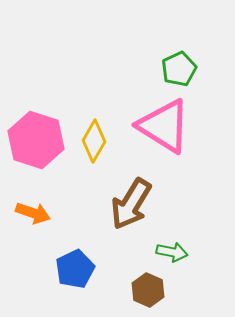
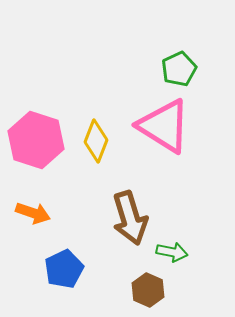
yellow diamond: moved 2 px right; rotated 9 degrees counterclockwise
brown arrow: moved 1 px left, 14 px down; rotated 48 degrees counterclockwise
blue pentagon: moved 11 px left
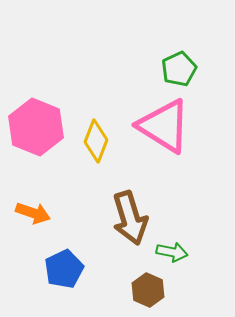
pink hexagon: moved 13 px up; rotated 4 degrees clockwise
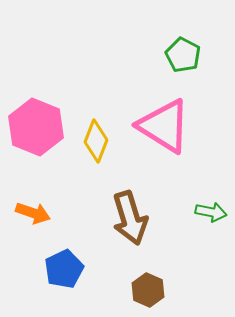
green pentagon: moved 4 px right, 14 px up; rotated 20 degrees counterclockwise
green arrow: moved 39 px right, 40 px up
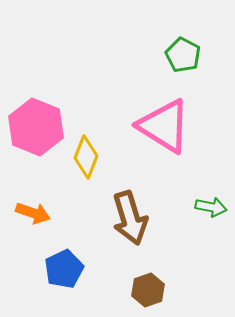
yellow diamond: moved 10 px left, 16 px down
green arrow: moved 5 px up
brown hexagon: rotated 16 degrees clockwise
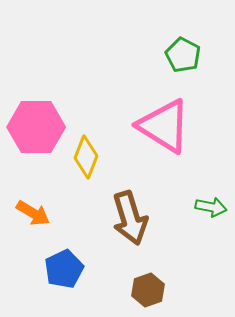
pink hexagon: rotated 22 degrees counterclockwise
orange arrow: rotated 12 degrees clockwise
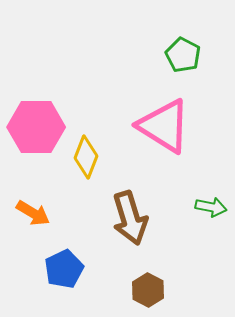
brown hexagon: rotated 12 degrees counterclockwise
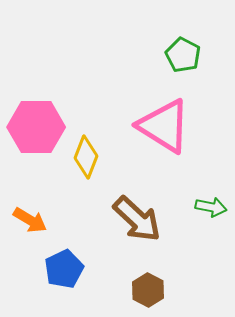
orange arrow: moved 3 px left, 7 px down
brown arrow: moved 7 px right, 1 px down; rotated 30 degrees counterclockwise
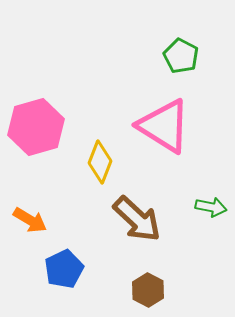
green pentagon: moved 2 px left, 1 px down
pink hexagon: rotated 16 degrees counterclockwise
yellow diamond: moved 14 px right, 5 px down
